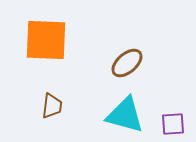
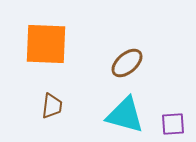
orange square: moved 4 px down
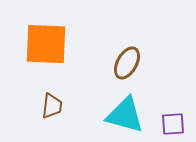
brown ellipse: rotated 20 degrees counterclockwise
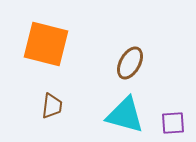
orange square: rotated 12 degrees clockwise
brown ellipse: moved 3 px right
purple square: moved 1 px up
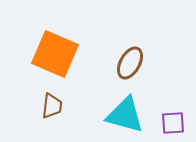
orange square: moved 9 px right, 10 px down; rotated 9 degrees clockwise
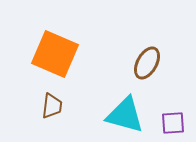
brown ellipse: moved 17 px right
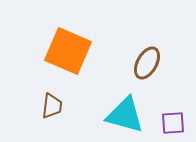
orange square: moved 13 px right, 3 px up
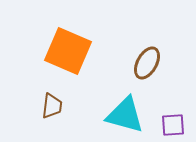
purple square: moved 2 px down
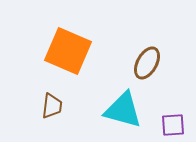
cyan triangle: moved 2 px left, 5 px up
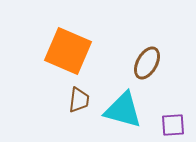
brown trapezoid: moved 27 px right, 6 px up
